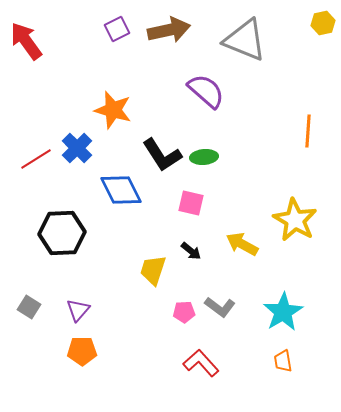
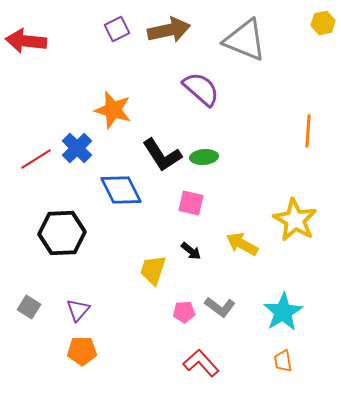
red arrow: rotated 48 degrees counterclockwise
purple semicircle: moved 5 px left, 2 px up
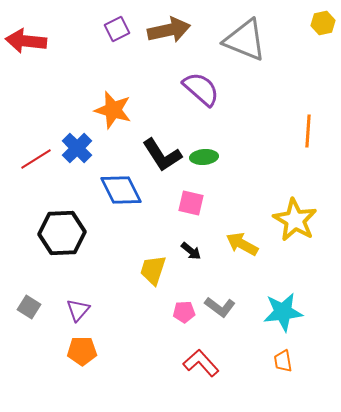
cyan star: rotated 24 degrees clockwise
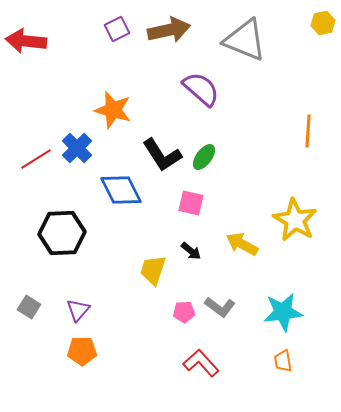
green ellipse: rotated 48 degrees counterclockwise
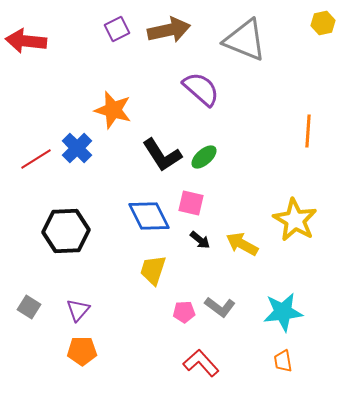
green ellipse: rotated 12 degrees clockwise
blue diamond: moved 28 px right, 26 px down
black hexagon: moved 4 px right, 2 px up
black arrow: moved 9 px right, 11 px up
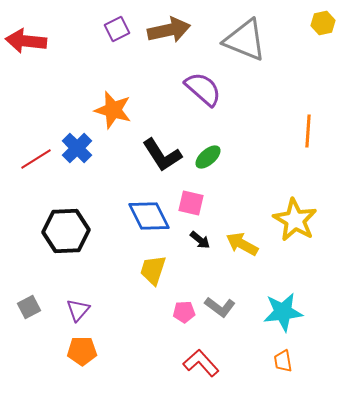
purple semicircle: moved 2 px right
green ellipse: moved 4 px right
gray square: rotated 30 degrees clockwise
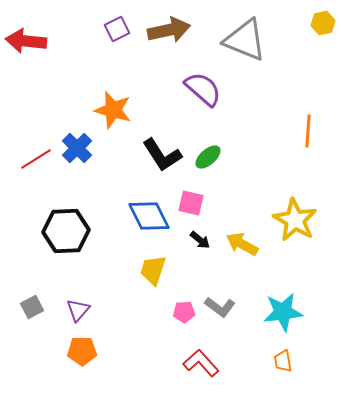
gray square: moved 3 px right
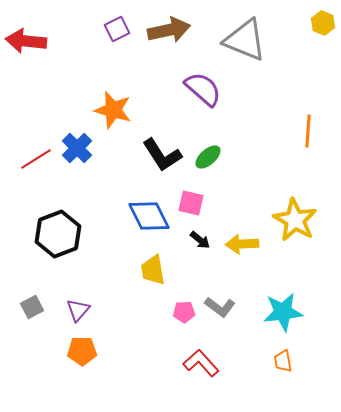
yellow hexagon: rotated 25 degrees counterclockwise
black hexagon: moved 8 px left, 3 px down; rotated 18 degrees counterclockwise
yellow arrow: rotated 32 degrees counterclockwise
yellow trapezoid: rotated 28 degrees counterclockwise
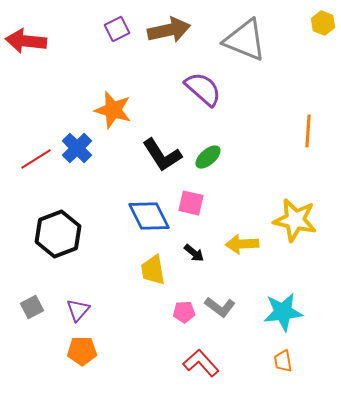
yellow star: rotated 18 degrees counterclockwise
black arrow: moved 6 px left, 13 px down
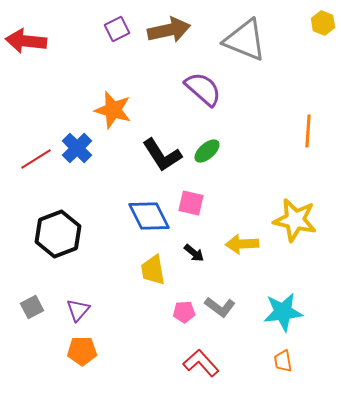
green ellipse: moved 1 px left, 6 px up
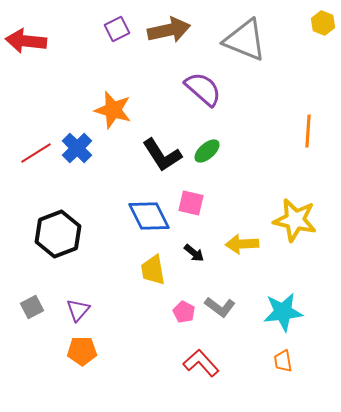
red line: moved 6 px up
pink pentagon: rotated 30 degrees clockwise
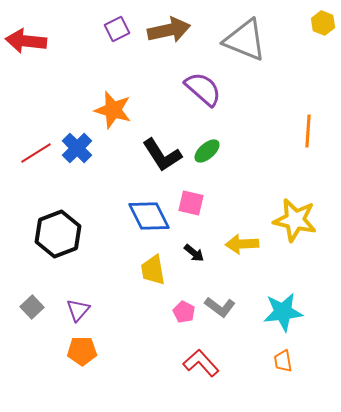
gray square: rotated 15 degrees counterclockwise
